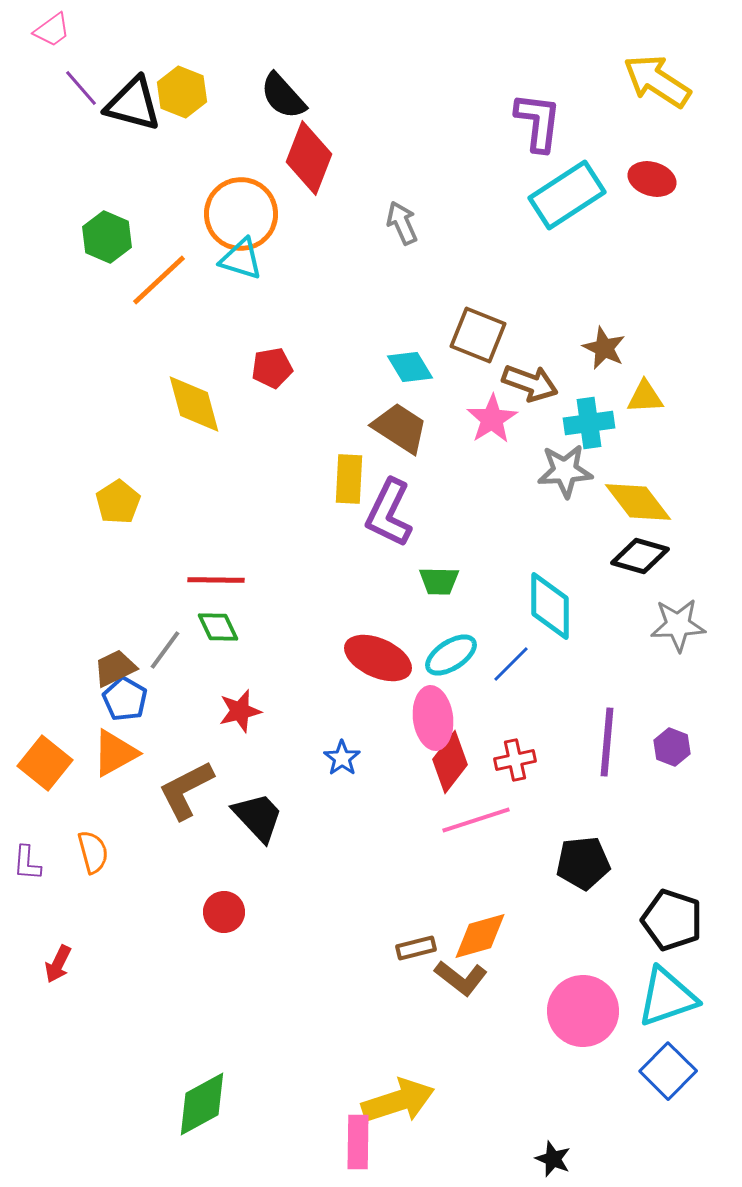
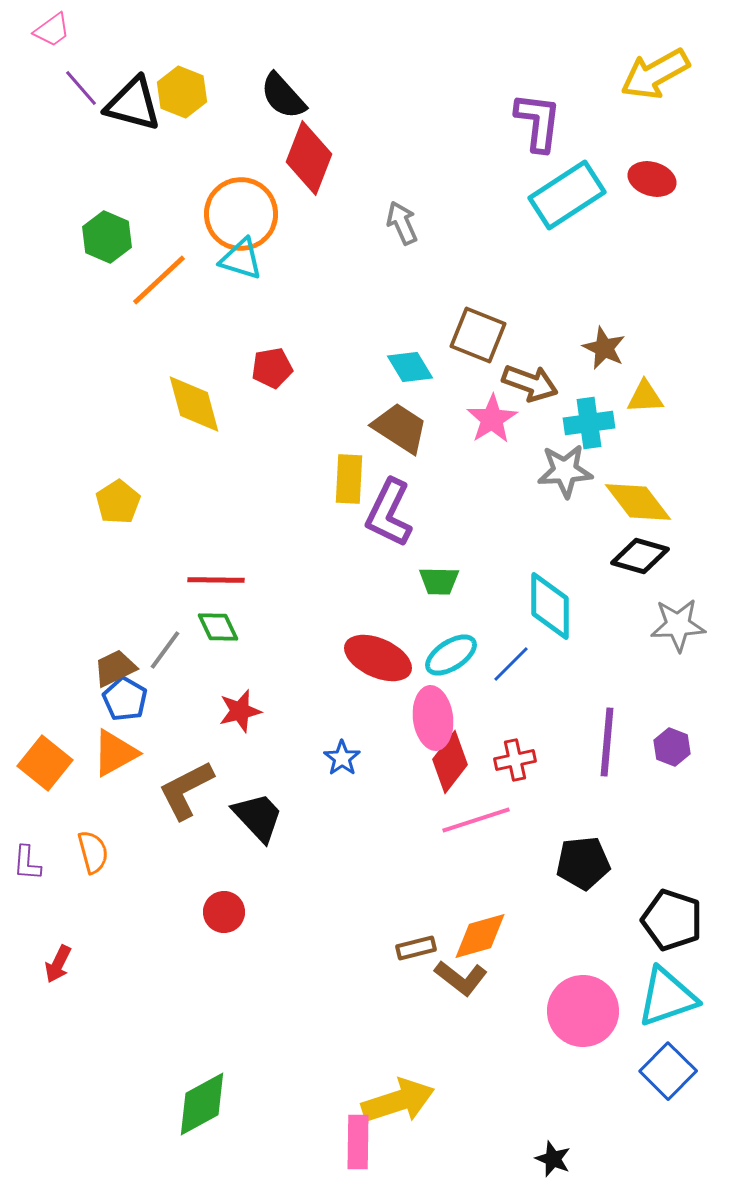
yellow arrow at (657, 81): moved 2 px left, 7 px up; rotated 62 degrees counterclockwise
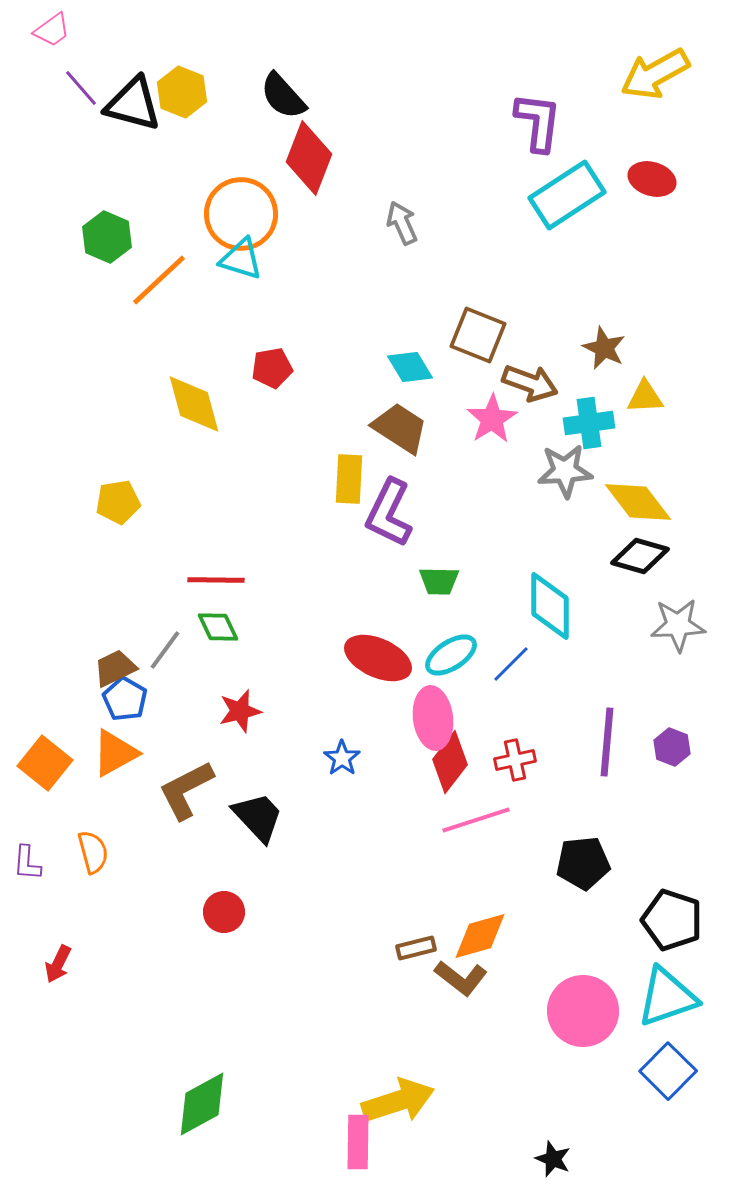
yellow pentagon at (118, 502): rotated 24 degrees clockwise
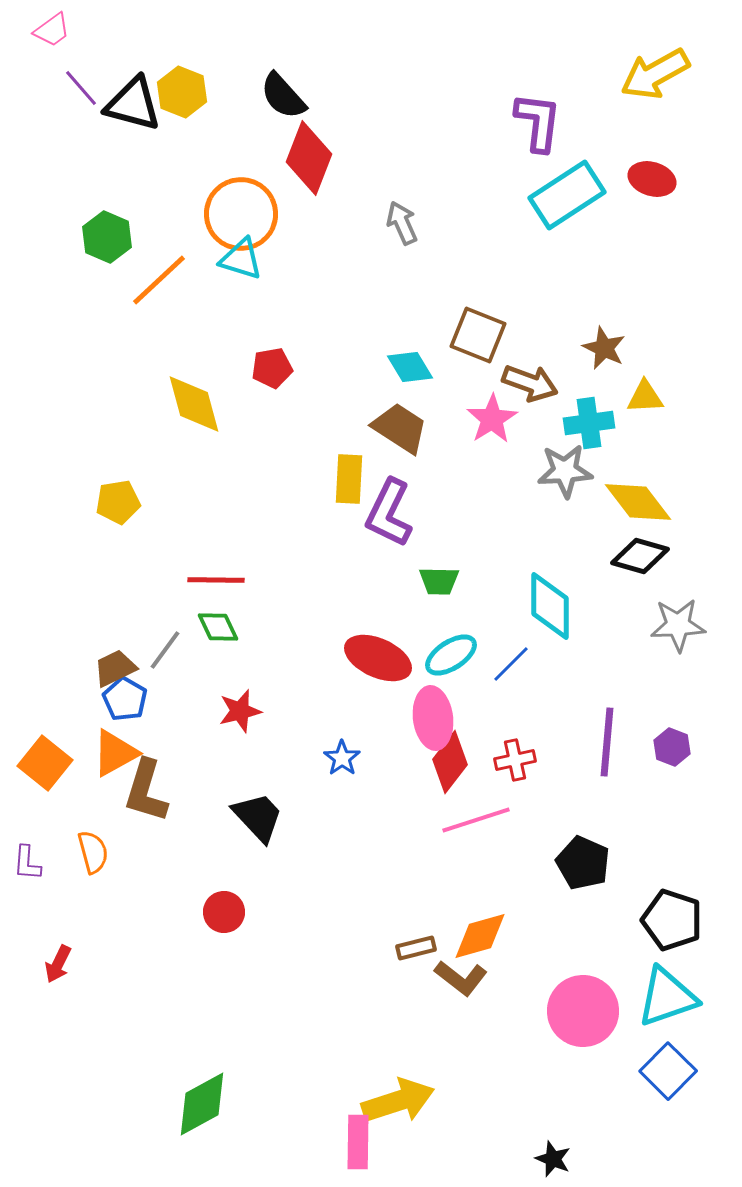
brown L-shape at (186, 790): moved 40 px left, 1 px down; rotated 46 degrees counterclockwise
black pentagon at (583, 863): rotated 30 degrees clockwise
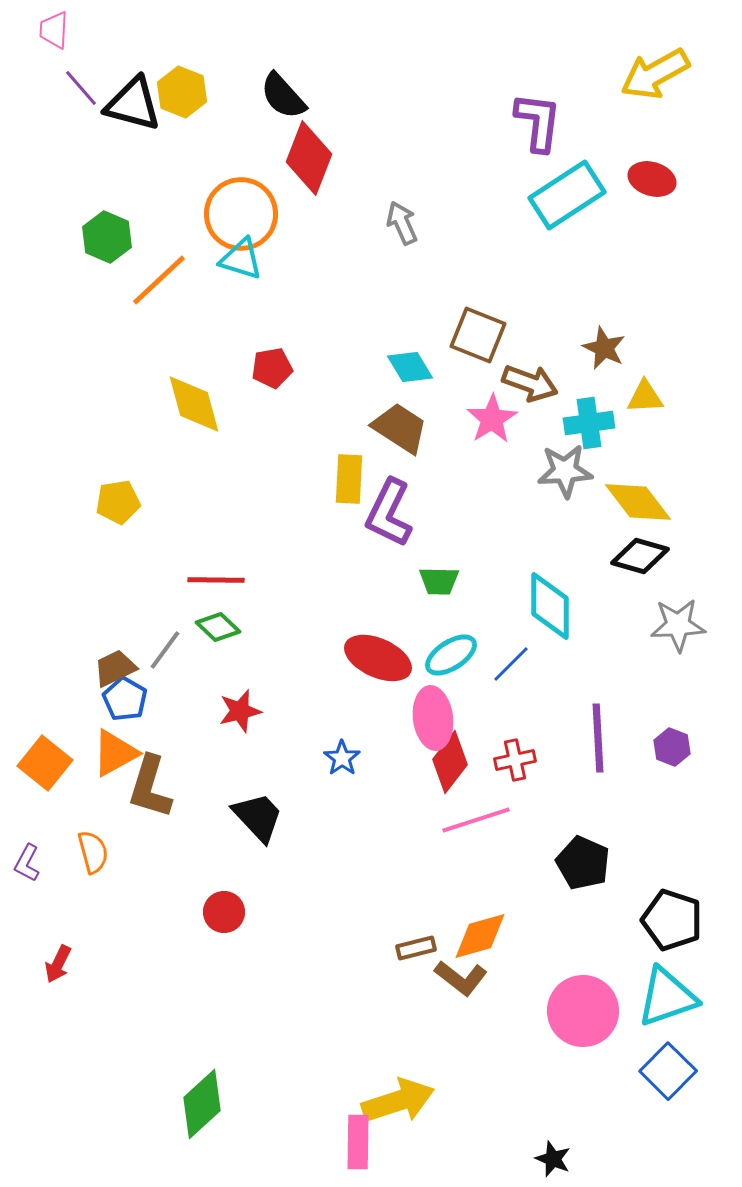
pink trapezoid at (52, 30): moved 2 px right; rotated 129 degrees clockwise
green diamond at (218, 627): rotated 21 degrees counterclockwise
purple line at (607, 742): moved 9 px left, 4 px up; rotated 8 degrees counterclockwise
brown L-shape at (146, 791): moved 4 px right, 4 px up
purple L-shape at (27, 863): rotated 24 degrees clockwise
green diamond at (202, 1104): rotated 14 degrees counterclockwise
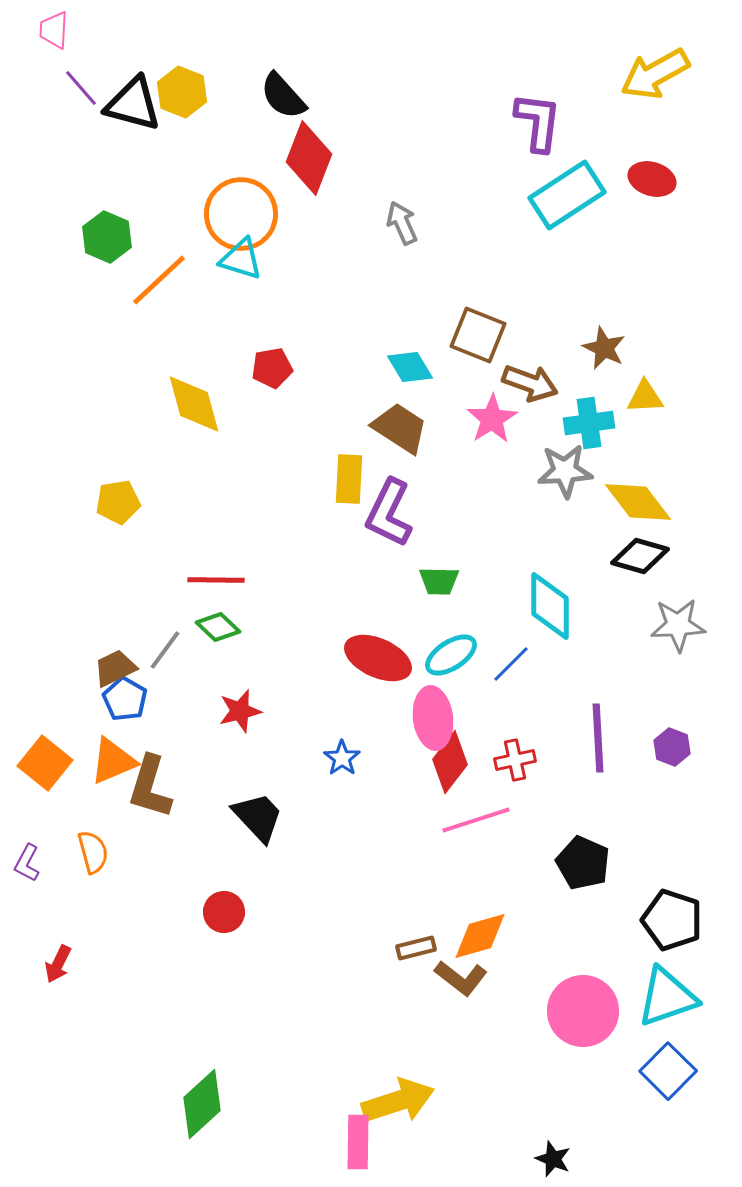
orange triangle at (115, 753): moved 2 px left, 8 px down; rotated 6 degrees clockwise
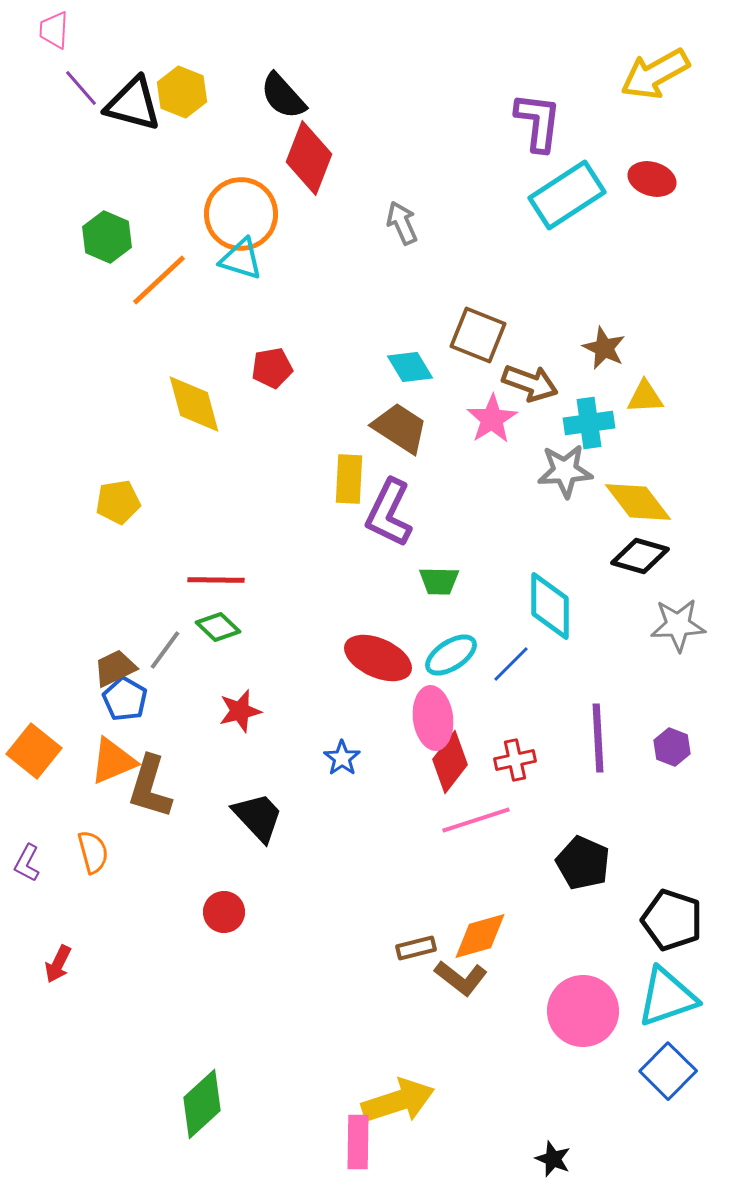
orange square at (45, 763): moved 11 px left, 12 px up
